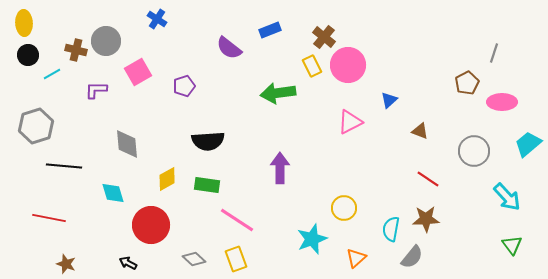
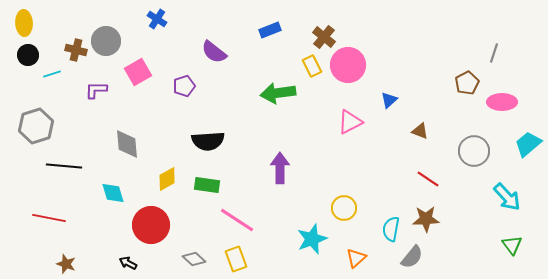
purple semicircle at (229, 48): moved 15 px left, 4 px down
cyan line at (52, 74): rotated 12 degrees clockwise
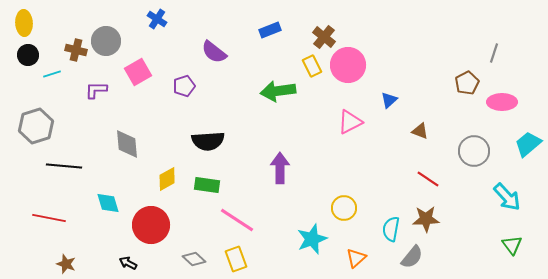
green arrow at (278, 93): moved 2 px up
cyan diamond at (113, 193): moved 5 px left, 10 px down
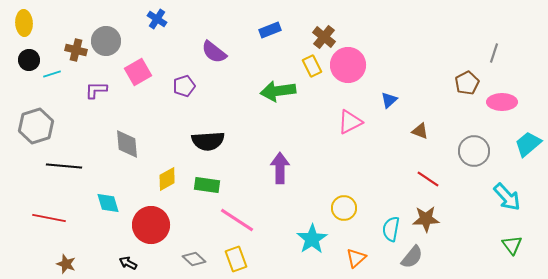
black circle at (28, 55): moved 1 px right, 5 px down
cyan star at (312, 239): rotated 12 degrees counterclockwise
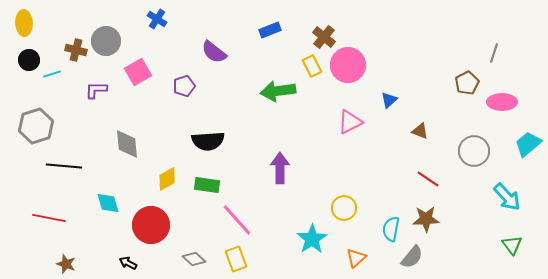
pink line at (237, 220): rotated 15 degrees clockwise
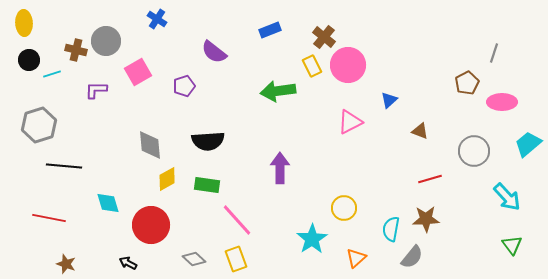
gray hexagon at (36, 126): moved 3 px right, 1 px up
gray diamond at (127, 144): moved 23 px right, 1 px down
red line at (428, 179): moved 2 px right; rotated 50 degrees counterclockwise
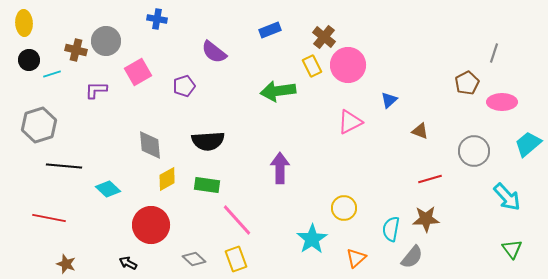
blue cross at (157, 19): rotated 24 degrees counterclockwise
cyan diamond at (108, 203): moved 14 px up; rotated 30 degrees counterclockwise
green triangle at (512, 245): moved 4 px down
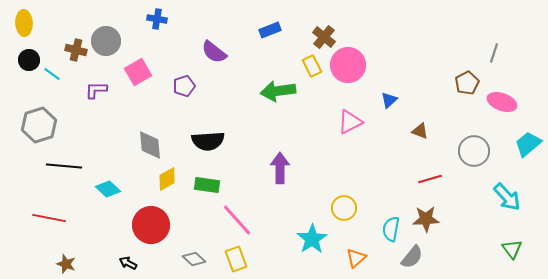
cyan line at (52, 74): rotated 54 degrees clockwise
pink ellipse at (502, 102): rotated 20 degrees clockwise
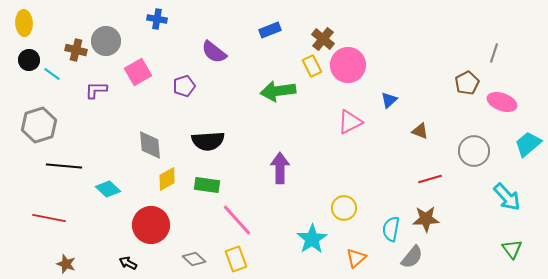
brown cross at (324, 37): moved 1 px left, 2 px down
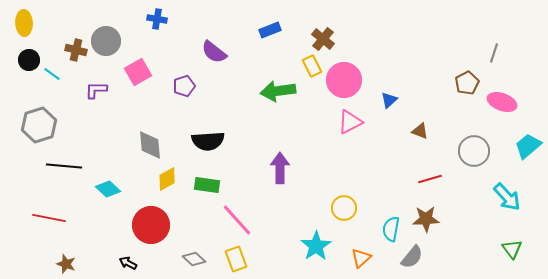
pink circle at (348, 65): moved 4 px left, 15 px down
cyan trapezoid at (528, 144): moved 2 px down
cyan star at (312, 239): moved 4 px right, 7 px down
orange triangle at (356, 258): moved 5 px right
